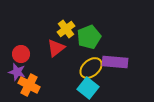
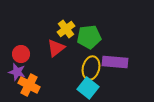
green pentagon: rotated 15 degrees clockwise
yellow ellipse: rotated 35 degrees counterclockwise
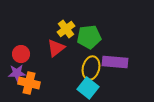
purple star: moved 1 px down; rotated 18 degrees counterclockwise
orange cross: moved 2 px up; rotated 15 degrees counterclockwise
